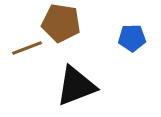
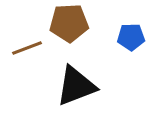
brown pentagon: moved 8 px right; rotated 12 degrees counterclockwise
blue pentagon: moved 1 px left, 1 px up
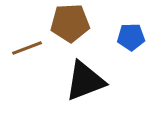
brown pentagon: moved 1 px right
black triangle: moved 9 px right, 5 px up
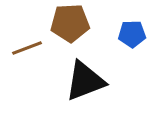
blue pentagon: moved 1 px right, 3 px up
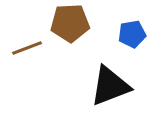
blue pentagon: rotated 8 degrees counterclockwise
black triangle: moved 25 px right, 5 px down
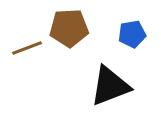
brown pentagon: moved 1 px left, 5 px down
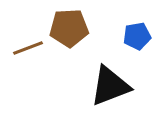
blue pentagon: moved 5 px right, 2 px down
brown line: moved 1 px right
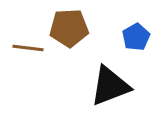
blue pentagon: moved 1 px left, 1 px down; rotated 20 degrees counterclockwise
brown line: rotated 28 degrees clockwise
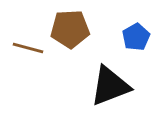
brown pentagon: moved 1 px right, 1 px down
brown line: rotated 8 degrees clockwise
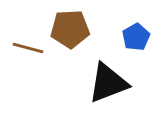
black triangle: moved 2 px left, 3 px up
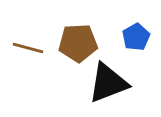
brown pentagon: moved 8 px right, 14 px down
